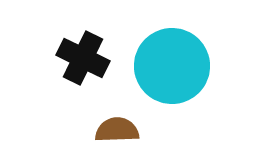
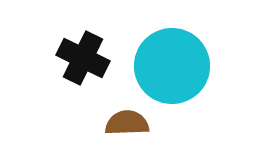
brown semicircle: moved 10 px right, 7 px up
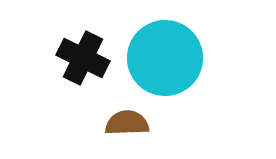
cyan circle: moved 7 px left, 8 px up
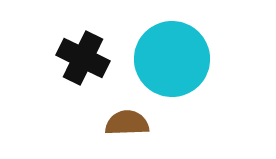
cyan circle: moved 7 px right, 1 px down
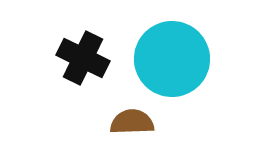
brown semicircle: moved 5 px right, 1 px up
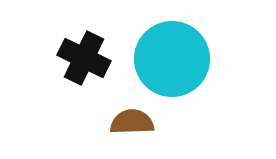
black cross: moved 1 px right
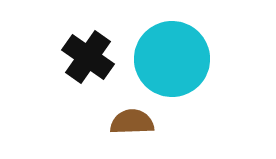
black cross: moved 4 px right, 1 px up; rotated 9 degrees clockwise
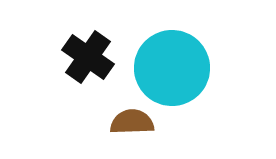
cyan circle: moved 9 px down
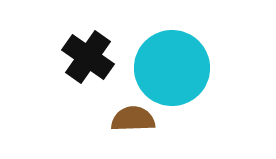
brown semicircle: moved 1 px right, 3 px up
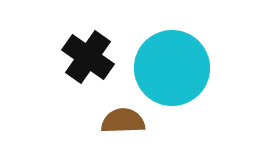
brown semicircle: moved 10 px left, 2 px down
